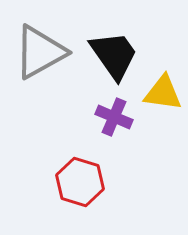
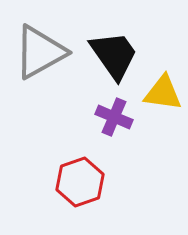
red hexagon: rotated 24 degrees clockwise
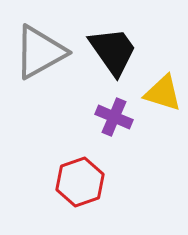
black trapezoid: moved 1 px left, 4 px up
yellow triangle: rotated 9 degrees clockwise
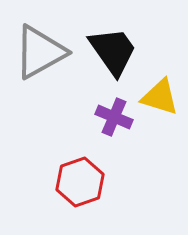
yellow triangle: moved 3 px left, 4 px down
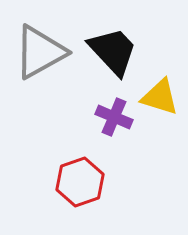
black trapezoid: rotated 8 degrees counterclockwise
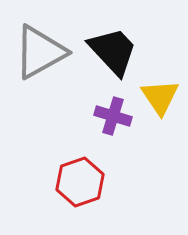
yellow triangle: rotated 39 degrees clockwise
purple cross: moved 1 px left, 1 px up; rotated 6 degrees counterclockwise
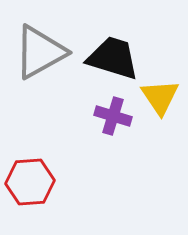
black trapezoid: moved 7 px down; rotated 30 degrees counterclockwise
red hexagon: moved 50 px left; rotated 15 degrees clockwise
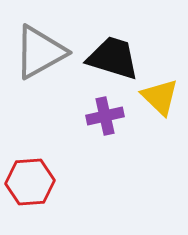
yellow triangle: rotated 12 degrees counterclockwise
purple cross: moved 8 px left; rotated 30 degrees counterclockwise
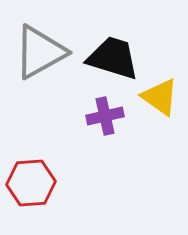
yellow triangle: rotated 9 degrees counterclockwise
red hexagon: moved 1 px right, 1 px down
